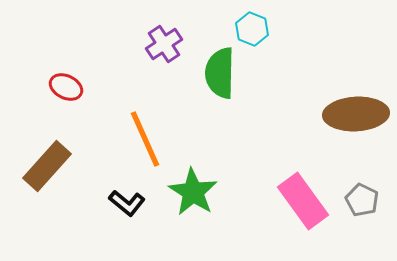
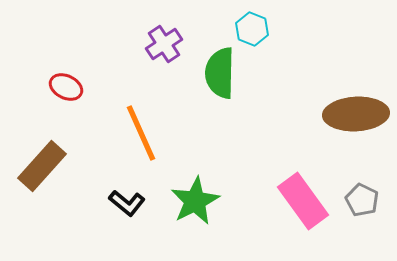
orange line: moved 4 px left, 6 px up
brown rectangle: moved 5 px left
green star: moved 2 px right, 9 px down; rotated 12 degrees clockwise
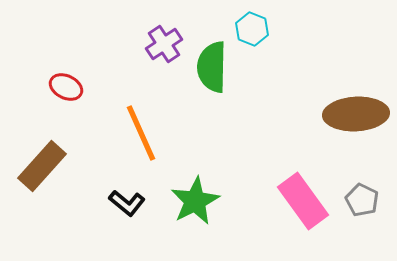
green semicircle: moved 8 px left, 6 px up
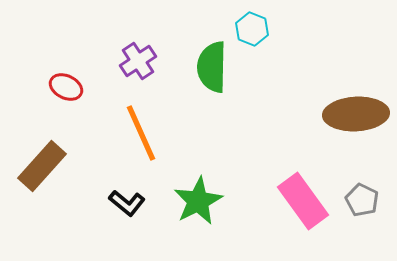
purple cross: moved 26 px left, 17 px down
green star: moved 3 px right
